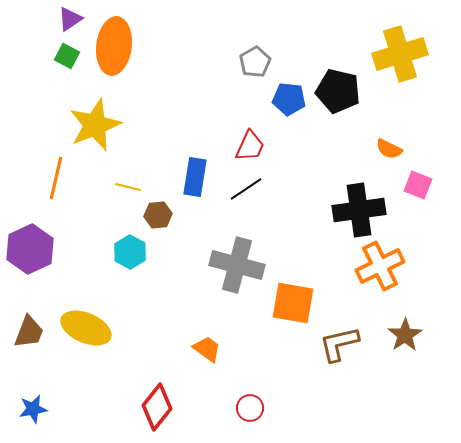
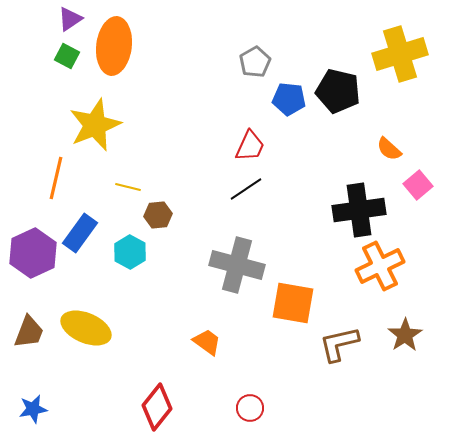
orange semicircle: rotated 16 degrees clockwise
blue rectangle: moved 115 px left, 56 px down; rotated 27 degrees clockwise
pink square: rotated 28 degrees clockwise
purple hexagon: moved 3 px right, 4 px down
orange trapezoid: moved 7 px up
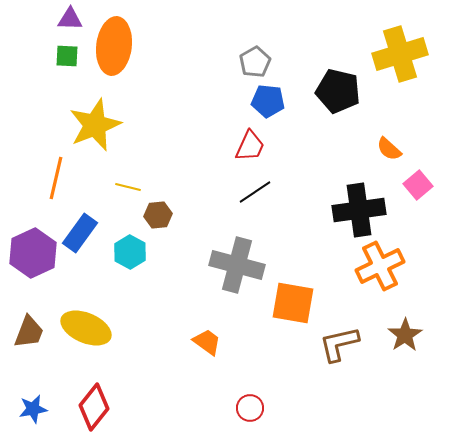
purple triangle: rotated 36 degrees clockwise
green square: rotated 25 degrees counterclockwise
blue pentagon: moved 21 px left, 2 px down
black line: moved 9 px right, 3 px down
red diamond: moved 63 px left
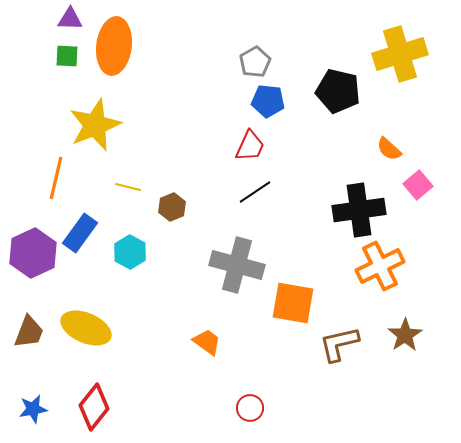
brown hexagon: moved 14 px right, 8 px up; rotated 16 degrees counterclockwise
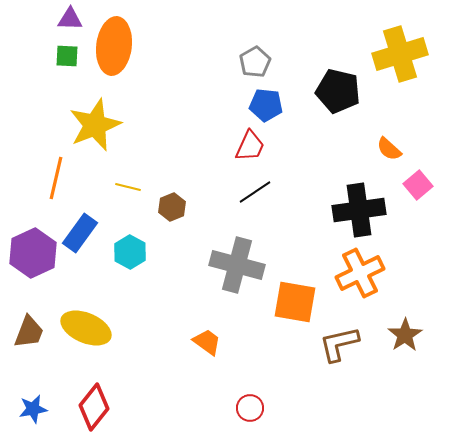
blue pentagon: moved 2 px left, 4 px down
orange cross: moved 20 px left, 7 px down
orange square: moved 2 px right, 1 px up
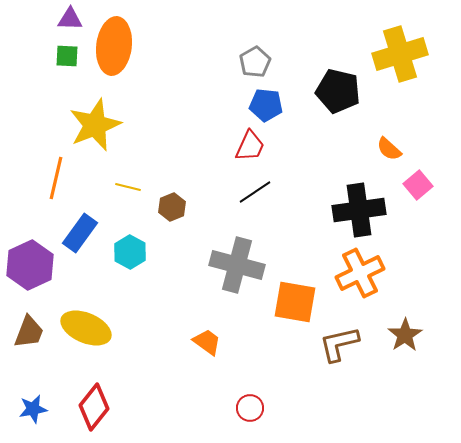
purple hexagon: moved 3 px left, 12 px down
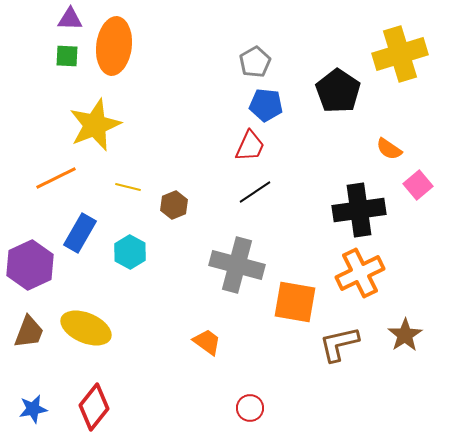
black pentagon: rotated 21 degrees clockwise
orange semicircle: rotated 8 degrees counterclockwise
orange line: rotated 51 degrees clockwise
brown hexagon: moved 2 px right, 2 px up
blue rectangle: rotated 6 degrees counterclockwise
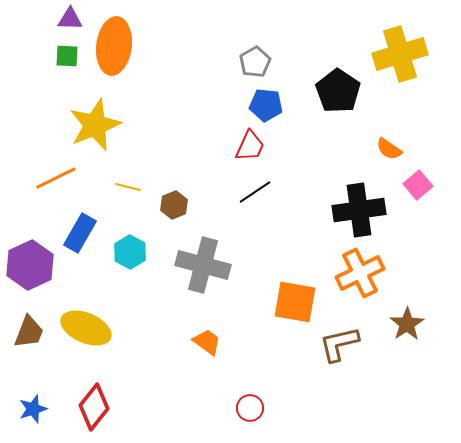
gray cross: moved 34 px left
brown star: moved 2 px right, 11 px up
blue star: rotated 8 degrees counterclockwise
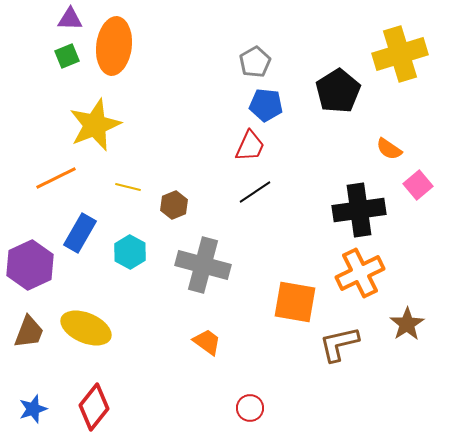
green square: rotated 25 degrees counterclockwise
black pentagon: rotated 6 degrees clockwise
